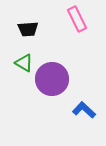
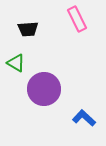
green triangle: moved 8 px left
purple circle: moved 8 px left, 10 px down
blue L-shape: moved 8 px down
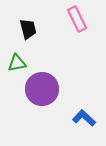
black trapezoid: rotated 100 degrees counterclockwise
green triangle: moved 1 px right; rotated 42 degrees counterclockwise
purple circle: moved 2 px left
